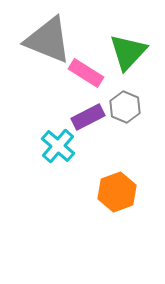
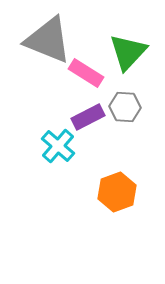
gray hexagon: rotated 20 degrees counterclockwise
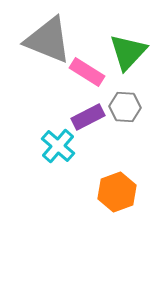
pink rectangle: moved 1 px right, 1 px up
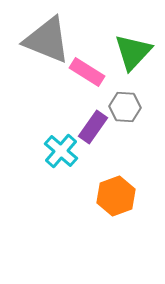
gray triangle: moved 1 px left
green triangle: moved 5 px right
purple rectangle: moved 5 px right, 10 px down; rotated 28 degrees counterclockwise
cyan cross: moved 3 px right, 5 px down
orange hexagon: moved 1 px left, 4 px down
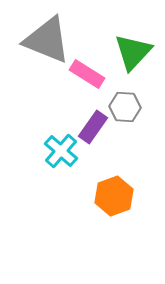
pink rectangle: moved 2 px down
orange hexagon: moved 2 px left
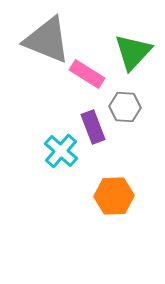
purple rectangle: rotated 56 degrees counterclockwise
orange hexagon: rotated 18 degrees clockwise
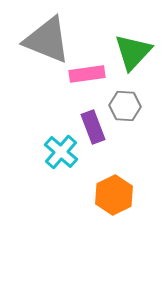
pink rectangle: rotated 40 degrees counterclockwise
gray hexagon: moved 1 px up
cyan cross: moved 1 px down
orange hexagon: moved 1 px up; rotated 24 degrees counterclockwise
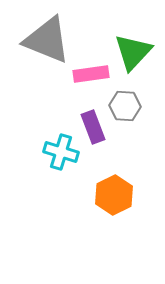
pink rectangle: moved 4 px right
cyan cross: rotated 24 degrees counterclockwise
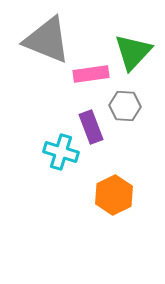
purple rectangle: moved 2 px left
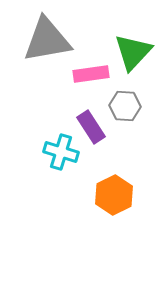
gray triangle: rotated 32 degrees counterclockwise
purple rectangle: rotated 12 degrees counterclockwise
